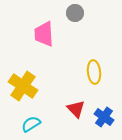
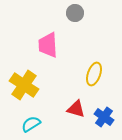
pink trapezoid: moved 4 px right, 11 px down
yellow ellipse: moved 2 px down; rotated 25 degrees clockwise
yellow cross: moved 1 px right, 1 px up
red triangle: rotated 30 degrees counterclockwise
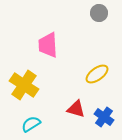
gray circle: moved 24 px right
yellow ellipse: moved 3 px right; rotated 35 degrees clockwise
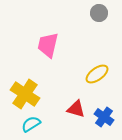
pink trapezoid: rotated 16 degrees clockwise
yellow cross: moved 1 px right, 9 px down
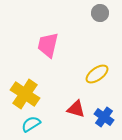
gray circle: moved 1 px right
